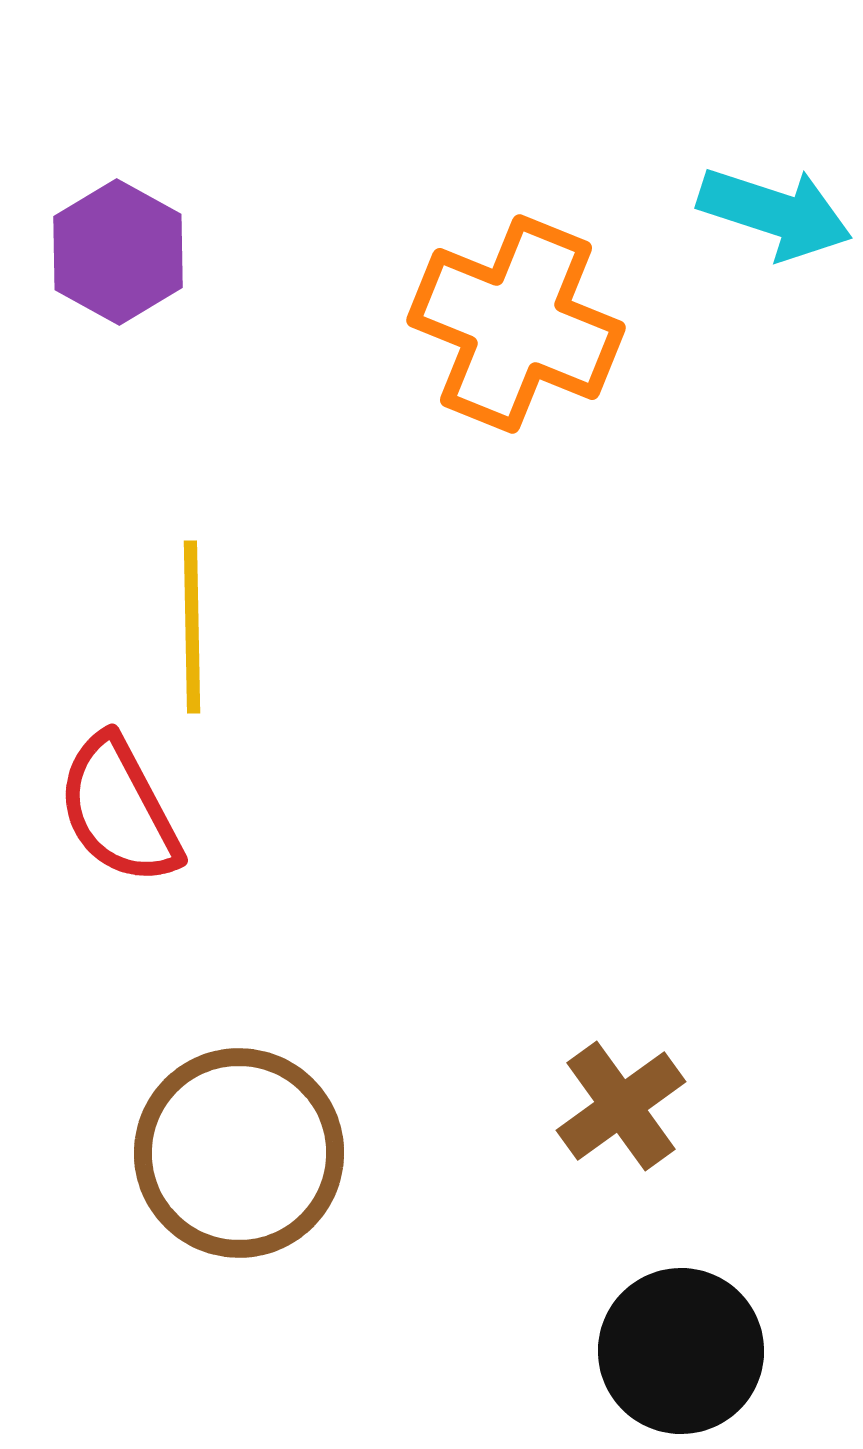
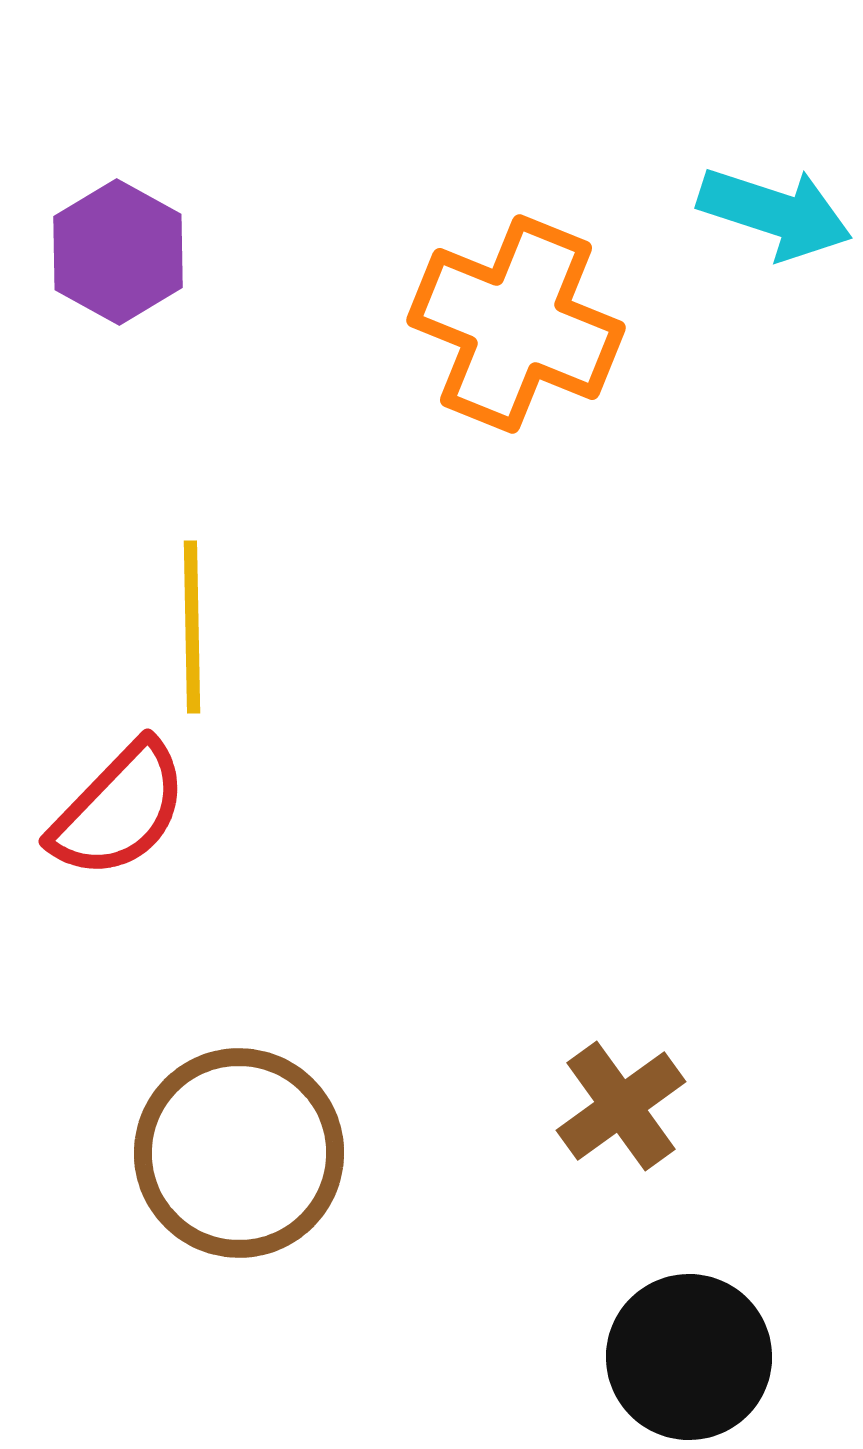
red semicircle: rotated 108 degrees counterclockwise
black circle: moved 8 px right, 6 px down
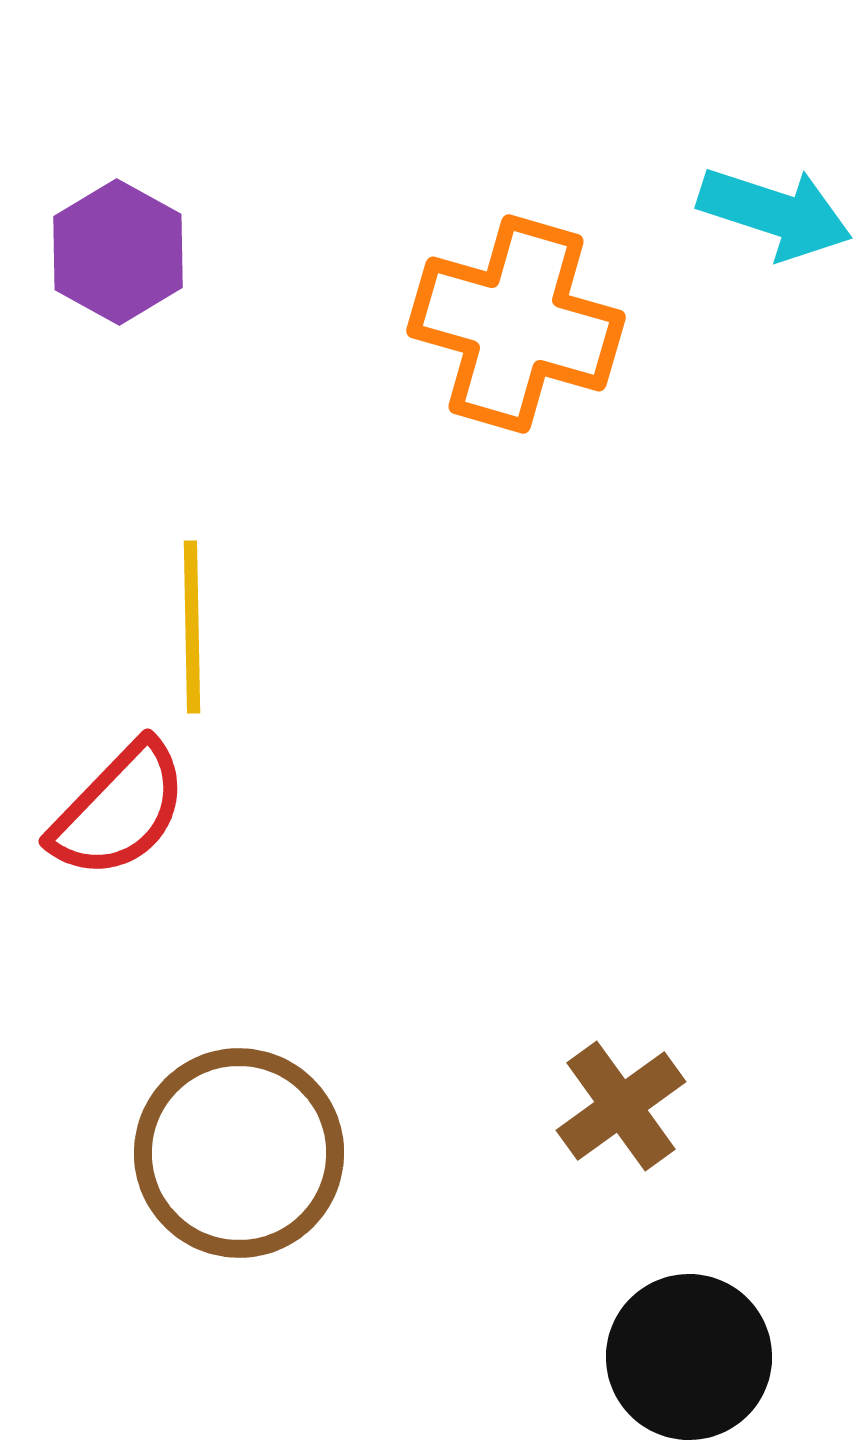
orange cross: rotated 6 degrees counterclockwise
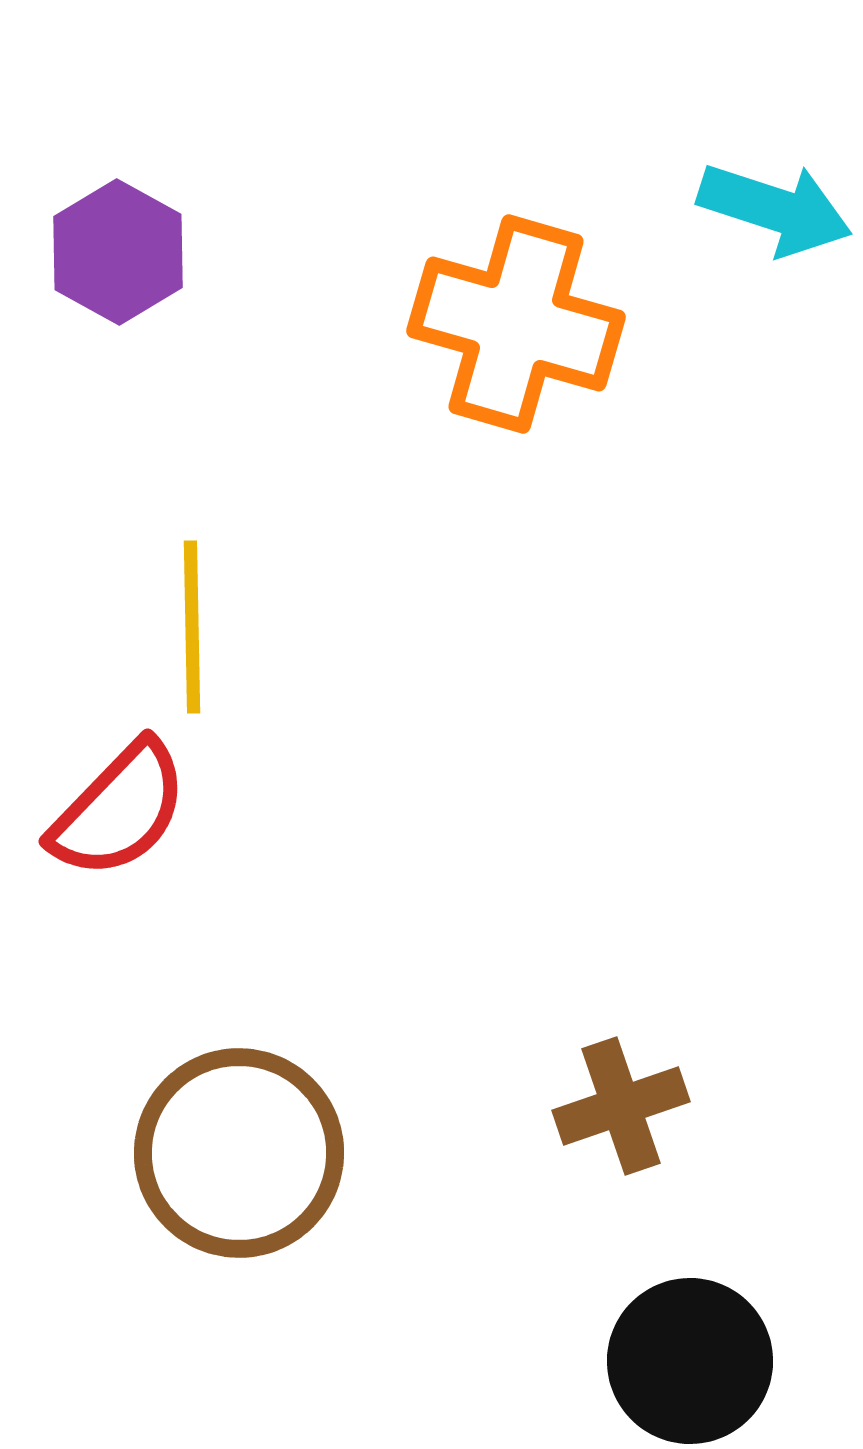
cyan arrow: moved 4 px up
brown cross: rotated 17 degrees clockwise
black circle: moved 1 px right, 4 px down
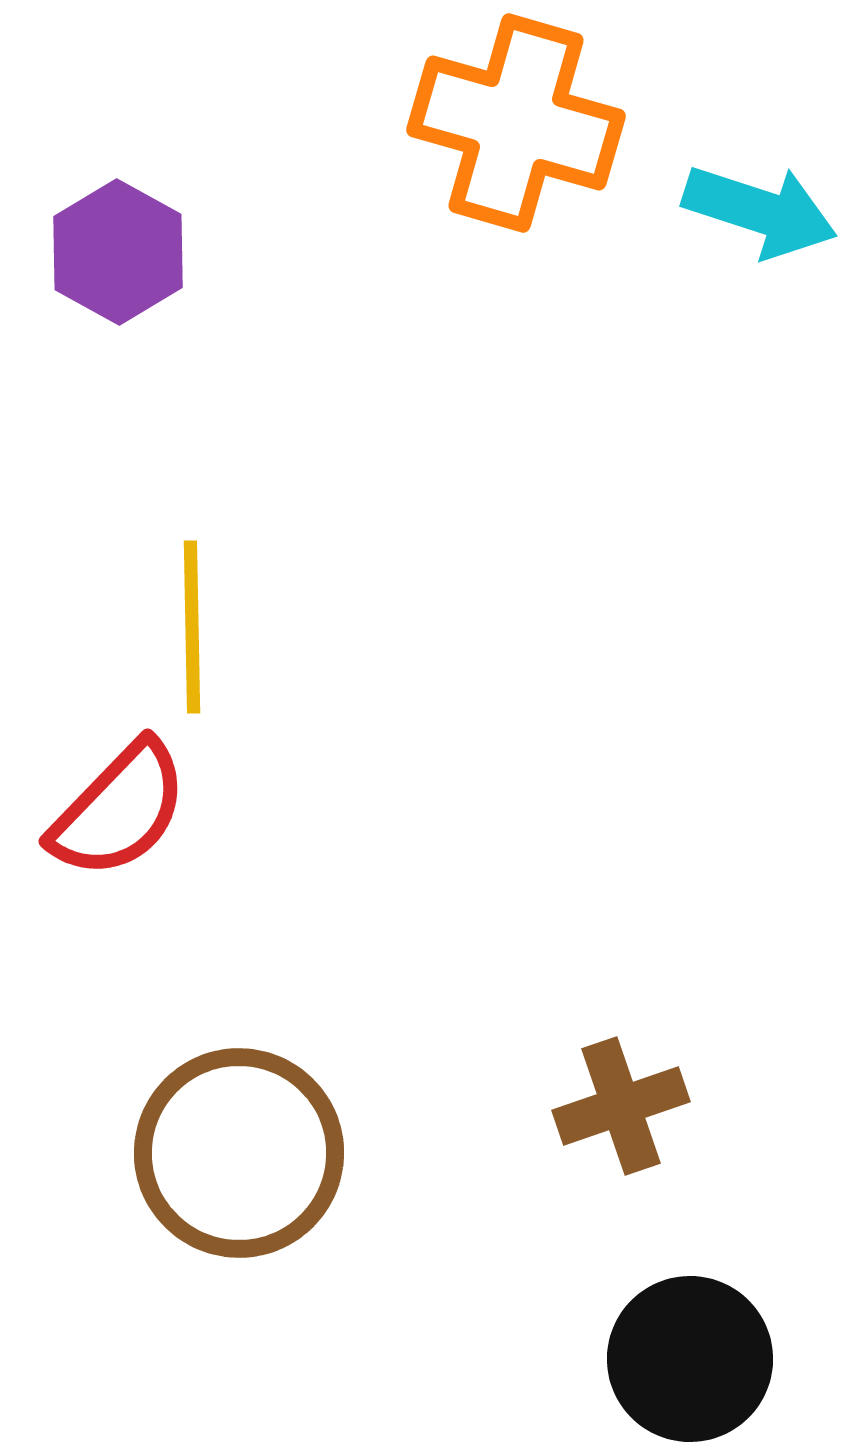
cyan arrow: moved 15 px left, 2 px down
orange cross: moved 201 px up
black circle: moved 2 px up
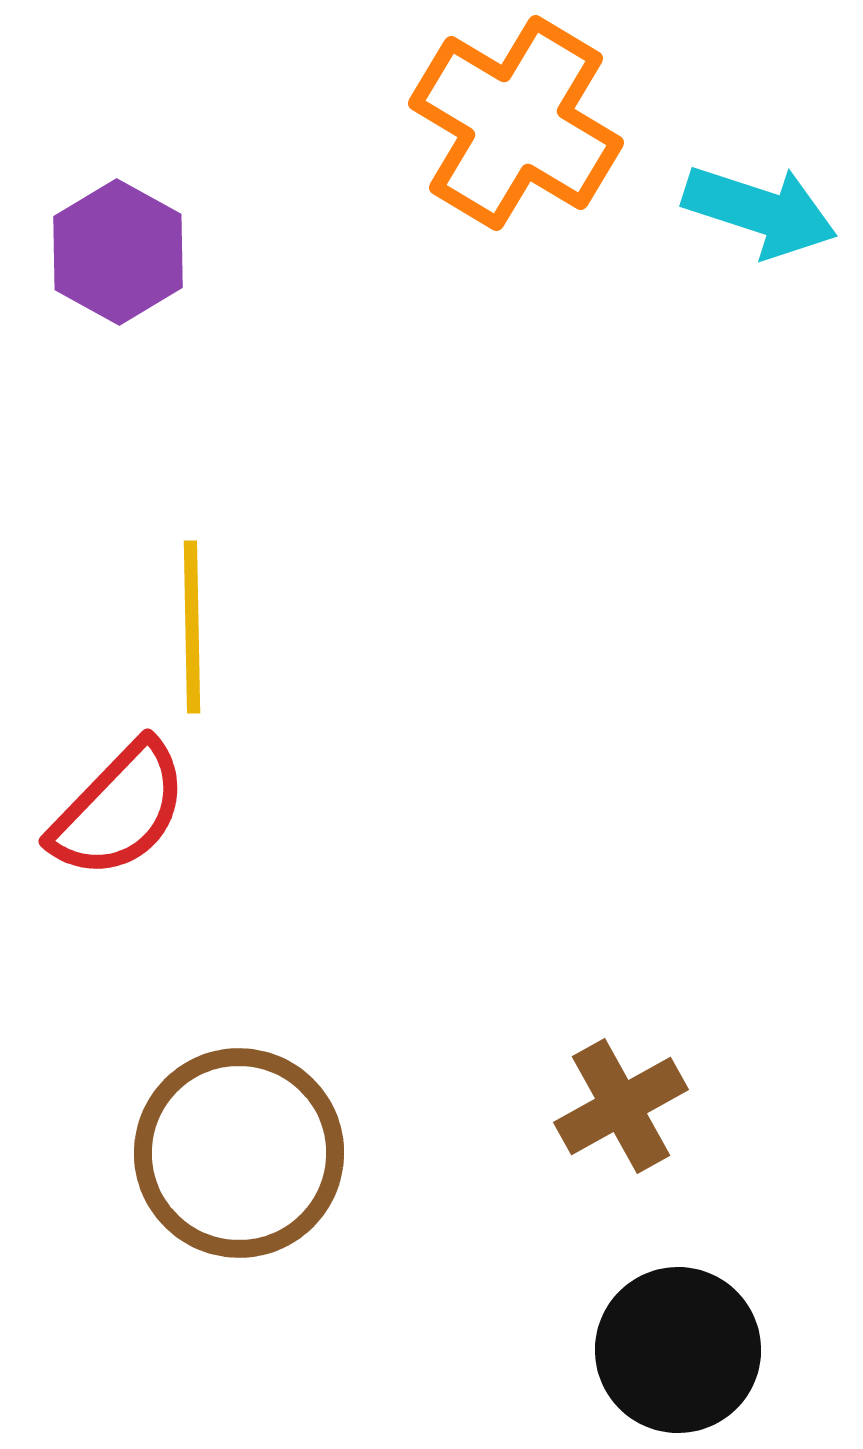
orange cross: rotated 15 degrees clockwise
brown cross: rotated 10 degrees counterclockwise
black circle: moved 12 px left, 9 px up
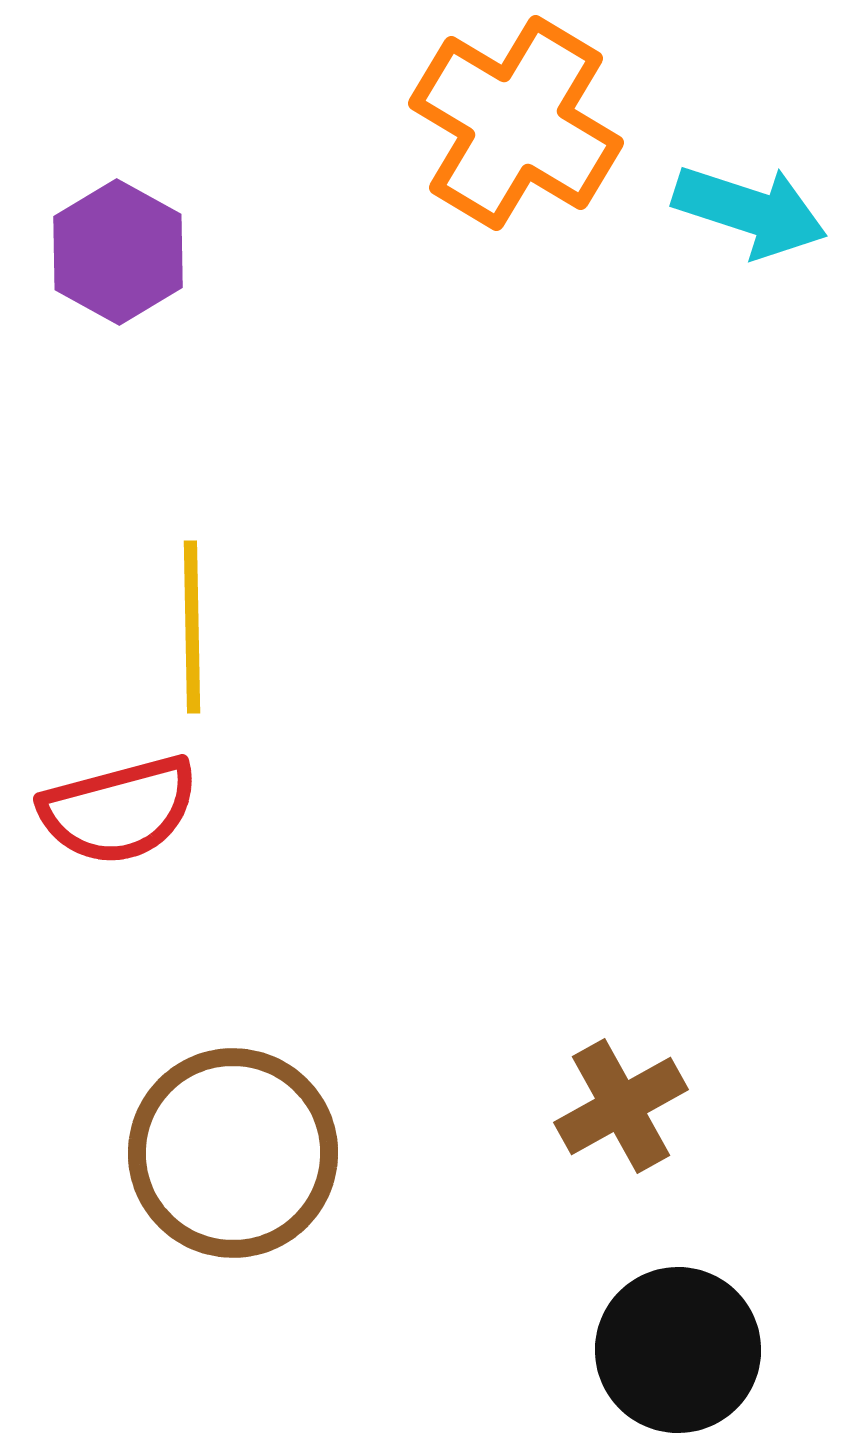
cyan arrow: moved 10 px left
red semicircle: rotated 31 degrees clockwise
brown circle: moved 6 px left
